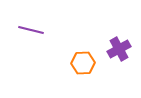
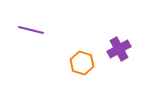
orange hexagon: moved 1 px left; rotated 20 degrees clockwise
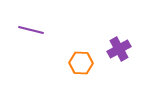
orange hexagon: moved 1 px left; rotated 15 degrees counterclockwise
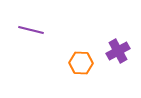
purple cross: moved 1 px left, 2 px down
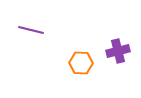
purple cross: rotated 15 degrees clockwise
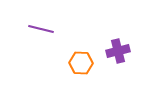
purple line: moved 10 px right, 1 px up
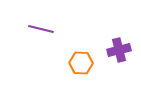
purple cross: moved 1 px right, 1 px up
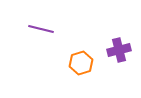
orange hexagon: rotated 20 degrees counterclockwise
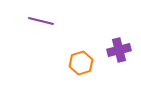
purple line: moved 8 px up
